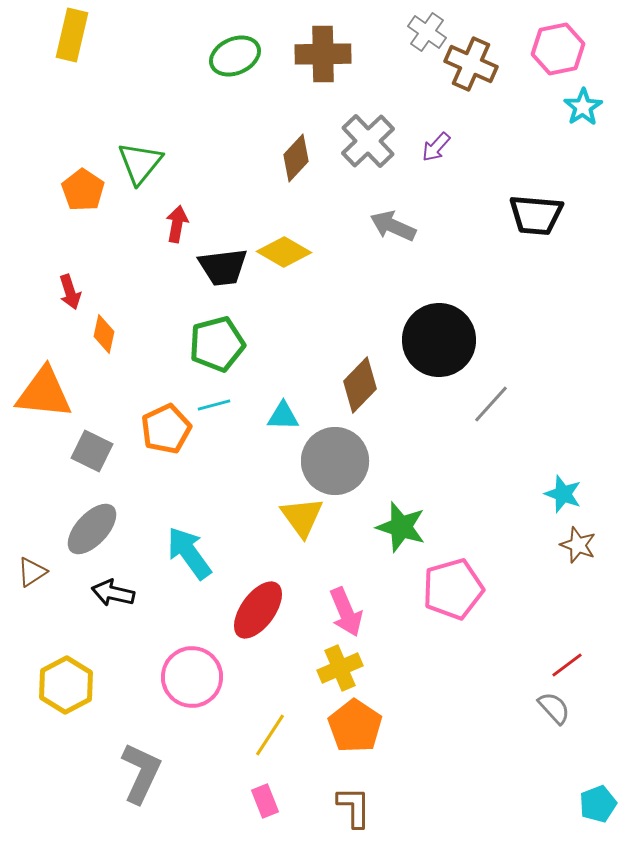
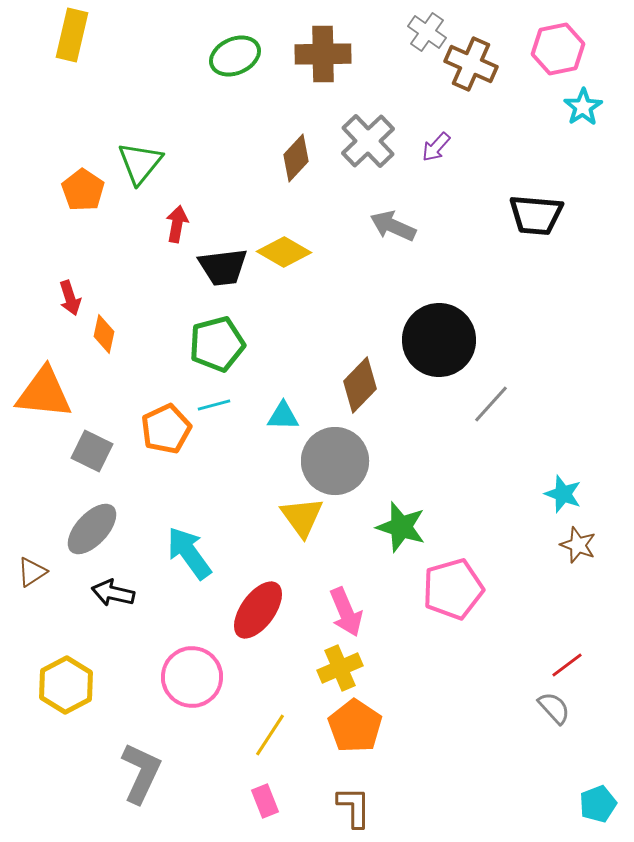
red arrow at (70, 292): moved 6 px down
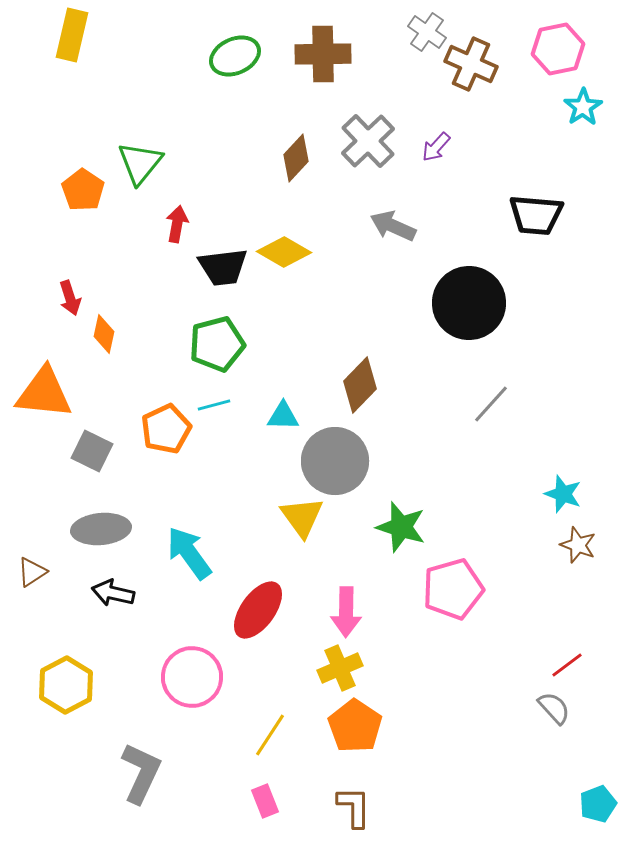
black circle at (439, 340): moved 30 px right, 37 px up
gray ellipse at (92, 529): moved 9 px right; rotated 42 degrees clockwise
pink arrow at (346, 612): rotated 24 degrees clockwise
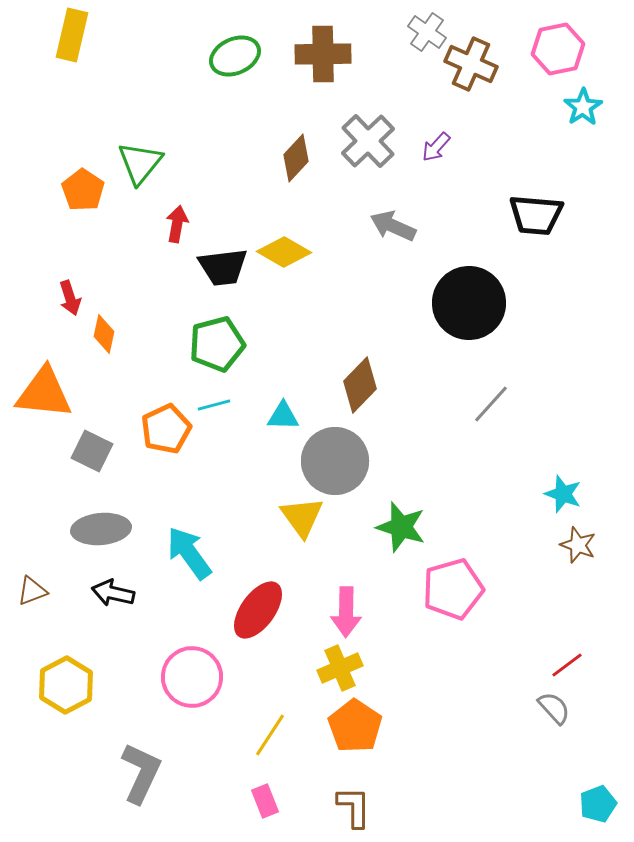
brown triangle at (32, 572): moved 19 px down; rotated 12 degrees clockwise
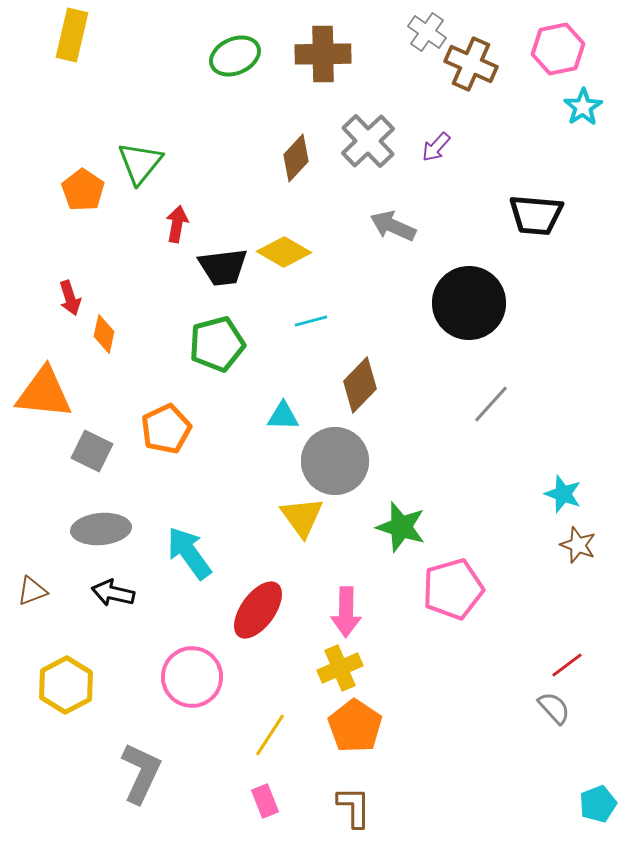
cyan line at (214, 405): moved 97 px right, 84 px up
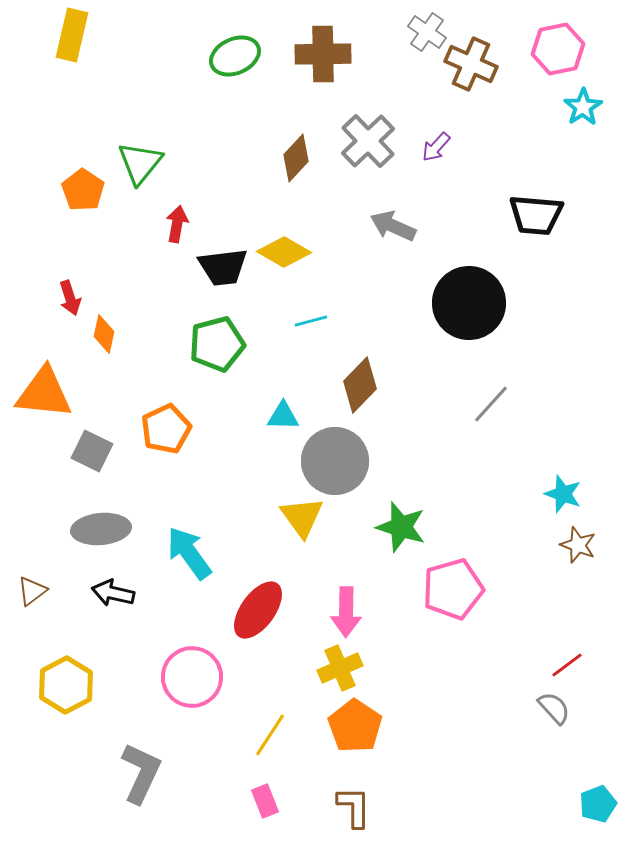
brown triangle at (32, 591): rotated 16 degrees counterclockwise
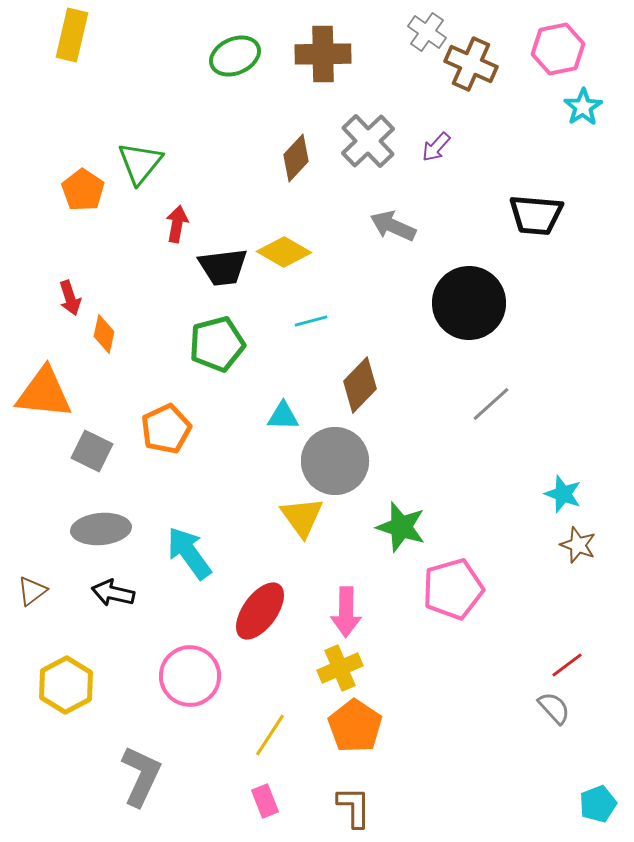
gray line at (491, 404): rotated 6 degrees clockwise
red ellipse at (258, 610): moved 2 px right, 1 px down
pink circle at (192, 677): moved 2 px left, 1 px up
gray L-shape at (141, 773): moved 3 px down
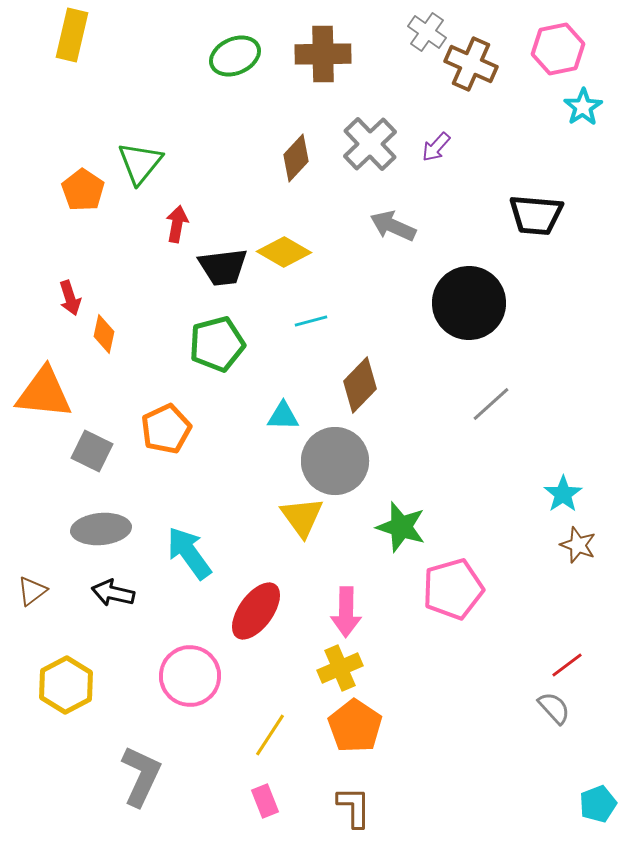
gray cross at (368, 141): moved 2 px right, 3 px down
cyan star at (563, 494): rotated 18 degrees clockwise
red ellipse at (260, 611): moved 4 px left
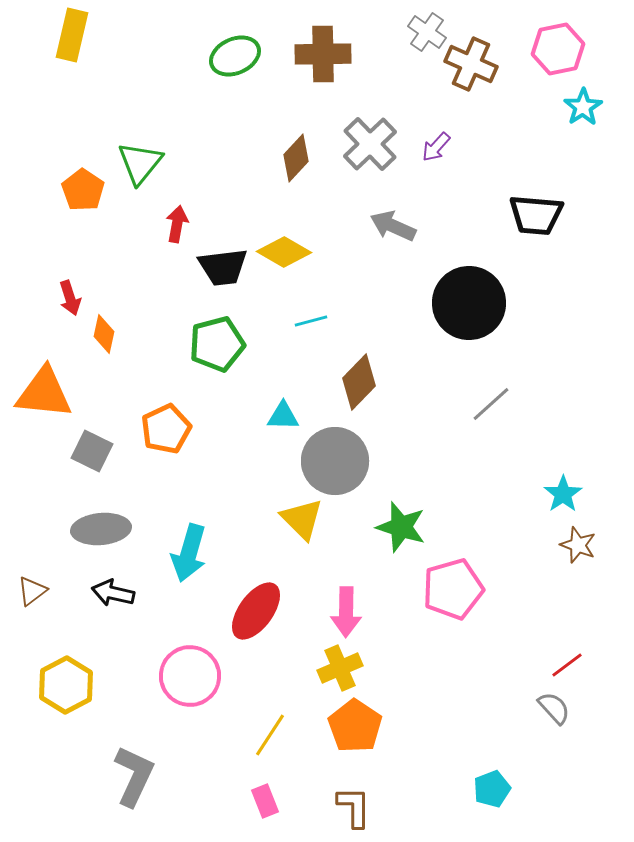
brown diamond at (360, 385): moved 1 px left, 3 px up
yellow triangle at (302, 517): moved 2 px down; rotated 9 degrees counterclockwise
cyan arrow at (189, 553): rotated 128 degrees counterclockwise
gray L-shape at (141, 776): moved 7 px left
cyan pentagon at (598, 804): moved 106 px left, 15 px up
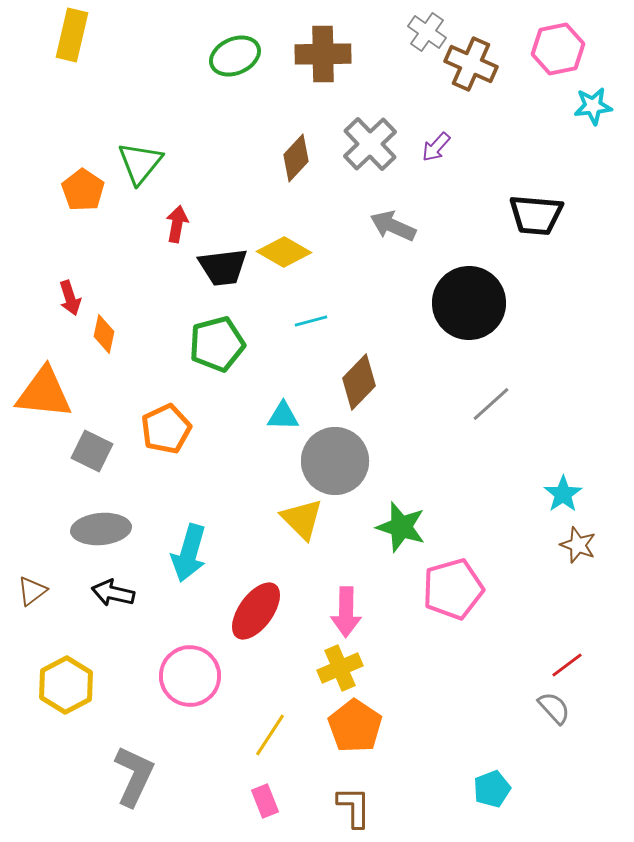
cyan star at (583, 107): moved 10 px right, 1 px up; rotated 27 degrees clockwise
